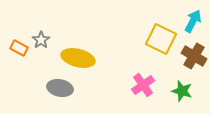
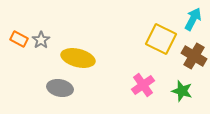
cyan arrow: moved 2 px up
orange rectangle: moved 9 px up
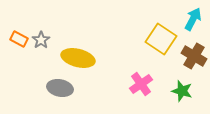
yellow square: rotated 8 degrees clockwise
pink cross: moved 2 px left, 1 px up
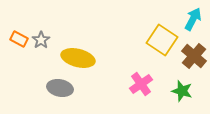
yellow square: moved 1 px right, 1 px down
brown cross: rotated 10 degrees clockwise
